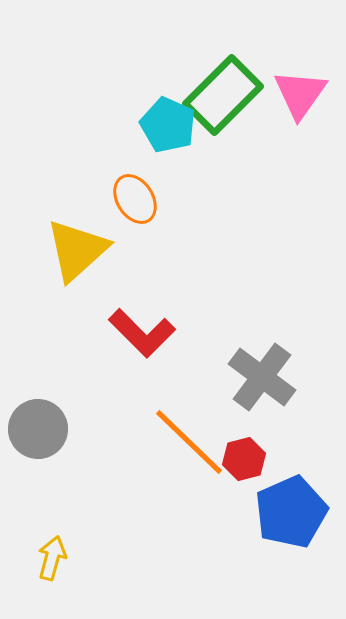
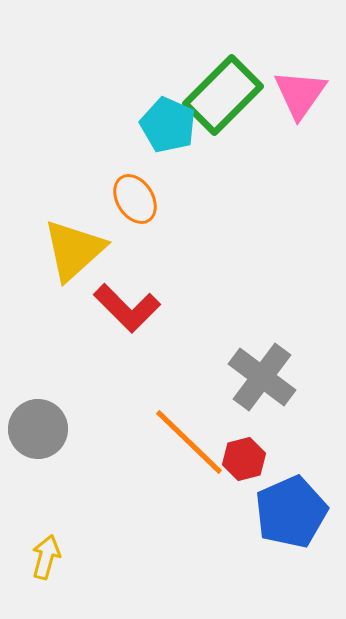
yellow triangle: moved 3 px left
red L-shape: moved 15 px left, 25 px up
yellow arrow: moved 6 px left, 1 px up
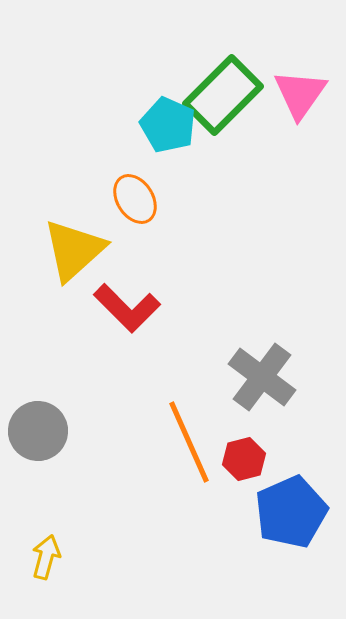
gray circle: moved 2 px down
orange line: rotated 22 degrees clockwise
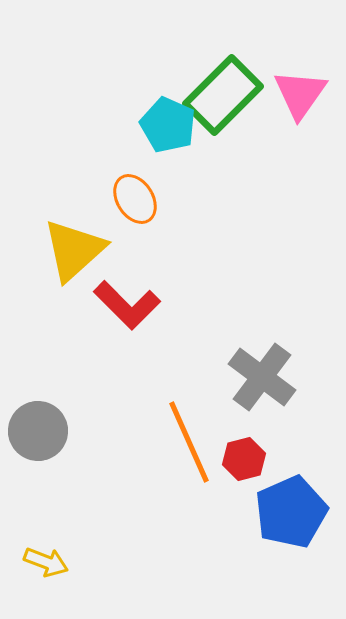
red L-shape: moved 3 px up
yellow arrow: moved 5 px down; rotated 96 degrees clockwise
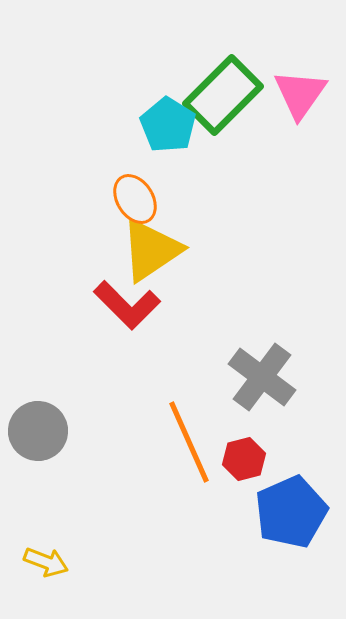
cyan pentagon: rotated 8 degrees clockwise
yellow triangle: moved 77 px right; rotated 8 degrees clockwise
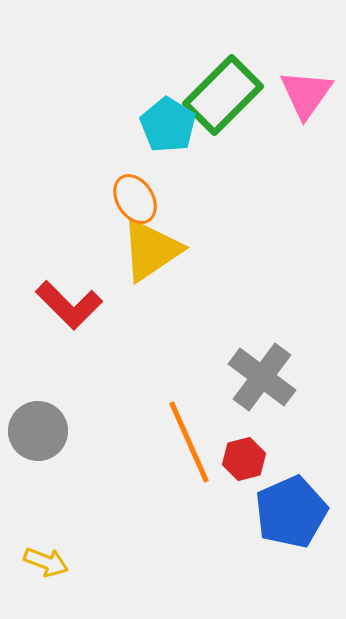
pink triangle: moved 6 px right
red L-shape: moved 58 px left
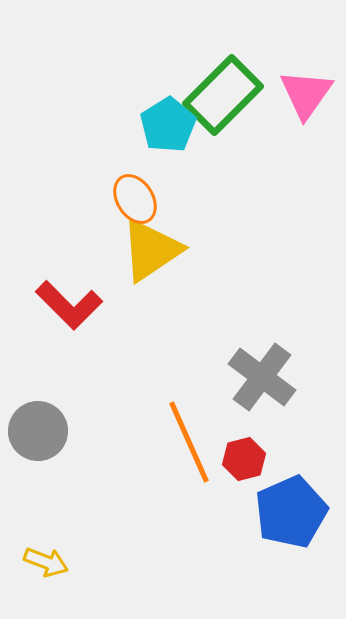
cyan pentagon: rotated 8 degrees clockwise
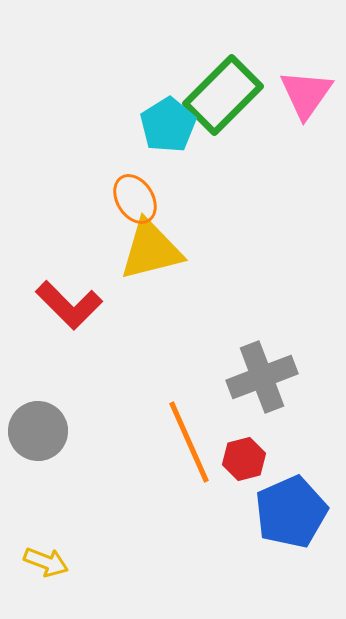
yellow triangle: rotated 20 degrees clockwise
gray cross: rotated 32 degrees clockwise
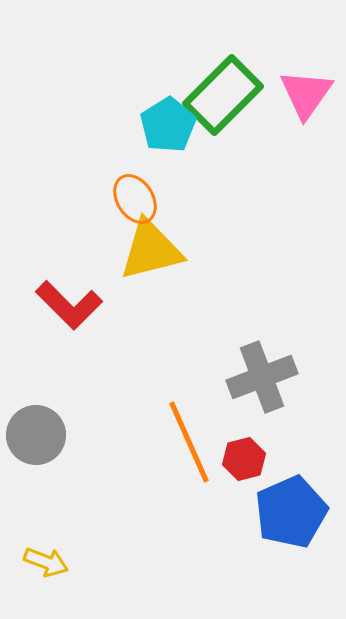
gray circle: moved 2 px left, 4 px down
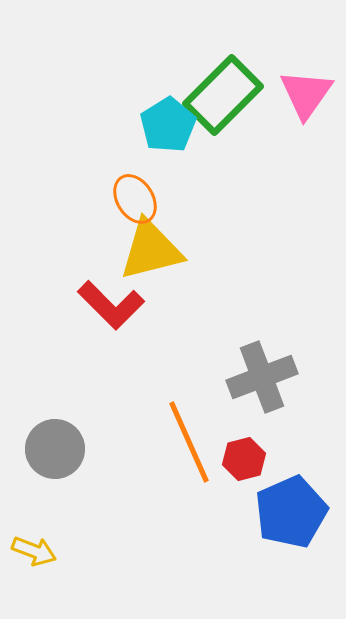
red L-shape: moved 42 px right
gray circle: moved 19 px right, 14 px down
yellow arrow: moved 12 px left, 11 px up
